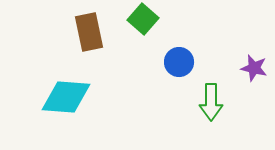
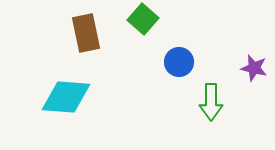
brown rectangle: moved 3 px left, 1 px down
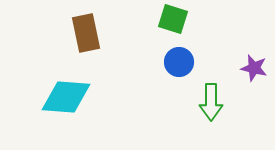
green square: moved 30 px right; rotated 24 degrees counterclockwise
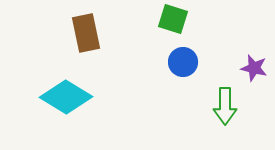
blue circle: moved 4 px right
cyan diamond: rotated 27 degrees clockwise
green arrow: moved 14 px right, 4 px down
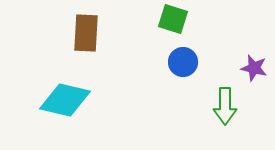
brown rectangle: rotated 15 degrees clockwise
cyan diamond: moved 1 px left, 3 px down; rotated 18 degrees counterclockwise
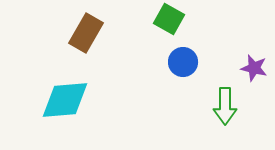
green square: moved 4 px left; rotated 12 degrees clockwise
brown rectangle: rotated 27 degrees clockwise
cyan diamond: rotated 18 degrees counterclockwise
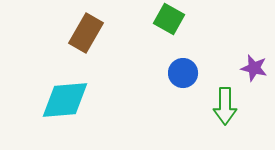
blue circle: moved 11 px down
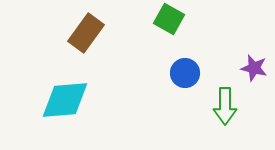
brown rectangle: rotated 6 degrees clockwise
blue circle: moved 2 px right
